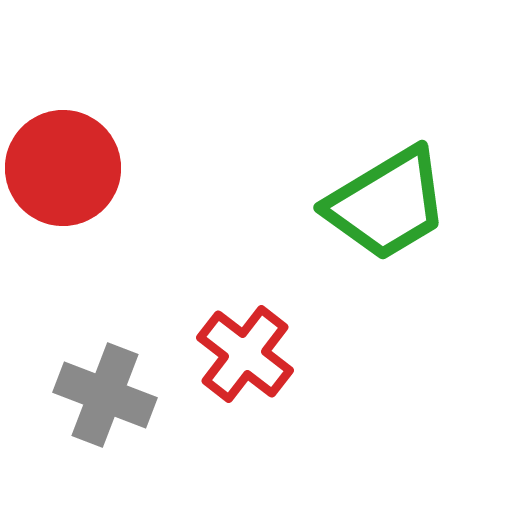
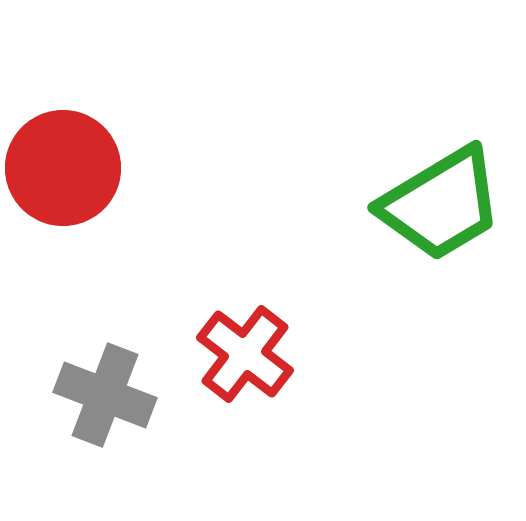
green trapezoid: moved 54 px right
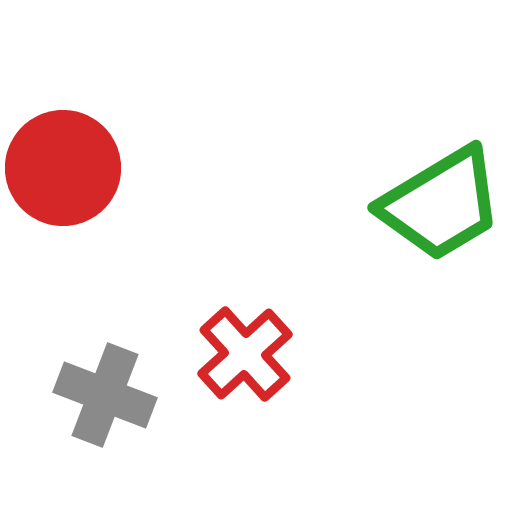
red cross: rotated 10 degrees clockwise
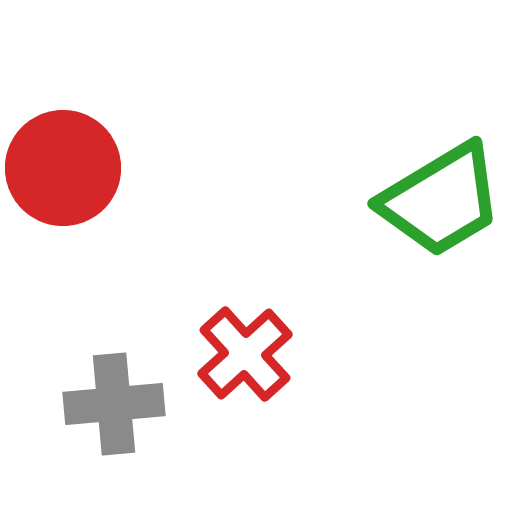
green trapezoid: moved 4 px up
gray cross: moved 9 px right, 9 px down; rotated 26 degrees counterclockwise
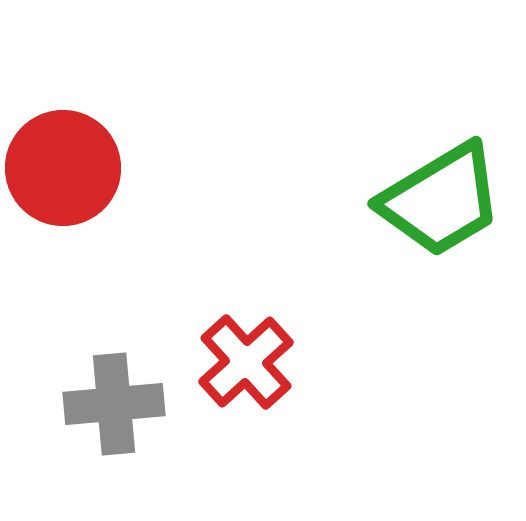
red cross: moved 1 px right, 8 px down
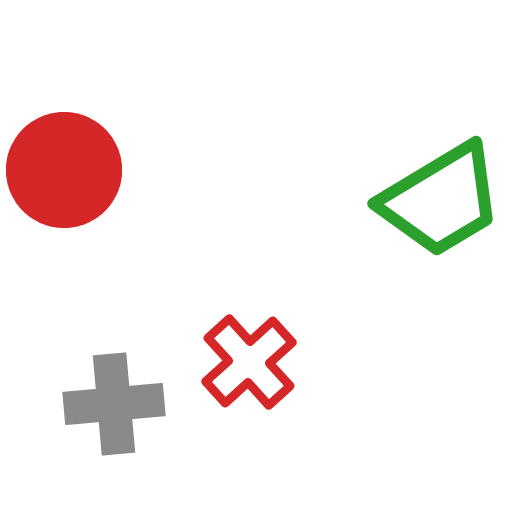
red circle: moved 1 px right, 2 px down
red cross: moved 3 px right
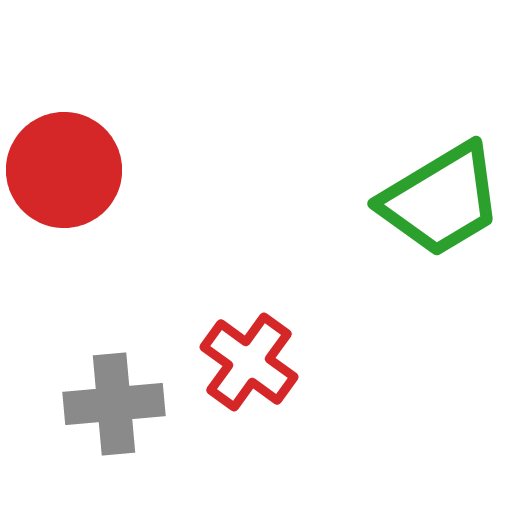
red cross: rotated 12 degrees counterclockwise
